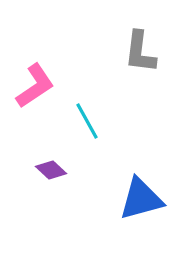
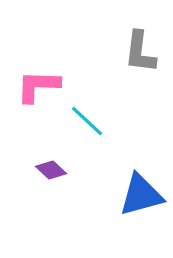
pink L-shape: moved 3 px right; rotated 144 degrees counterclockwise
cyan line: rotated 18 degrees counterclockwise
blue triangle: moved 4 px up
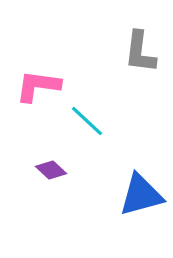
pink L-shape: rotated 6 degrees clockwise
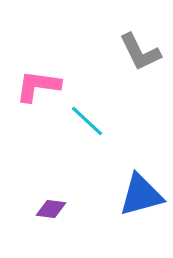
gray L-shape: rotated 33 degrees counterclockwise
purple diamond: moved 39 px down; rotated 36 degrees counterclockwise
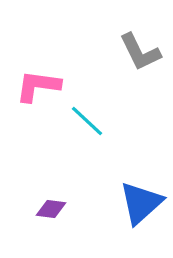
blue triangle: moved 8 px down; rotated 27 degrees counterclockwise
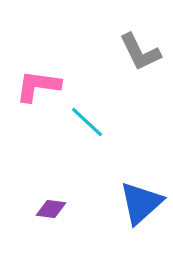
cyan line: moved 1 px down
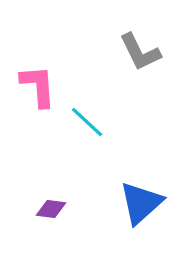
pink L-shape: rotated 78 degrees clockwise
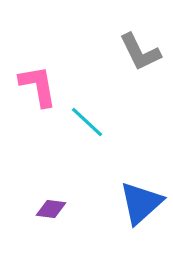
pink L-shape: rotated 6 degrees counterclockwise
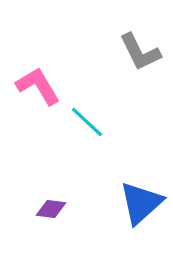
pink L-shape: rotated 21 degrees counterclockwise
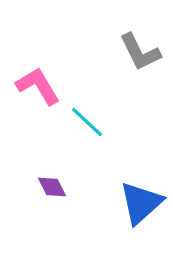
purple diamond: moved 1 px right, 22 px up; rotated 56 degrees clockwise
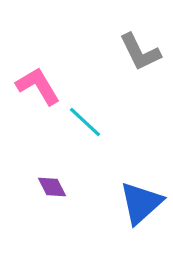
cyan line: moved 2 px left
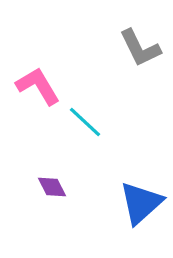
gray L-shape: moved 4 px up
